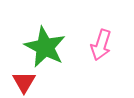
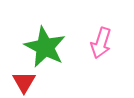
pink arrow: moved 2 px up
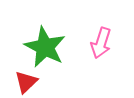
red triangle: moved 2 px right; rotated 15 degrees clockwise
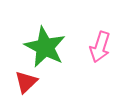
pink arrow: moved 1 px left, 4 px down
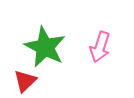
red triangle: moved 1 px left, 1 px up
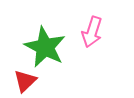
pink arrow: moved 8 px left, 15 px up
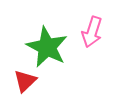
green star: moved 2 px right
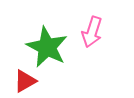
red triangle: rotated 15 degrees clockwise
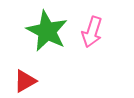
green star: moved 16 px up
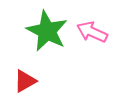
pink arrow: rotated 96 degrees clockwise
